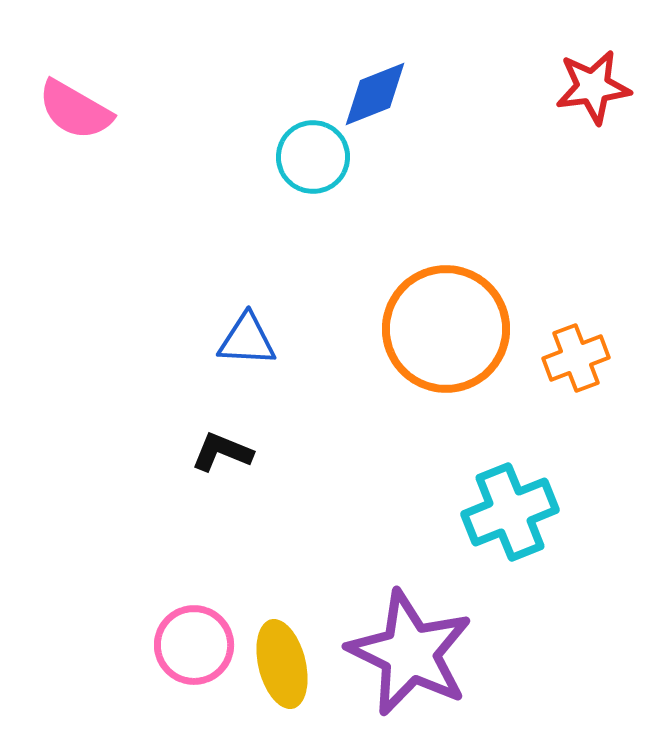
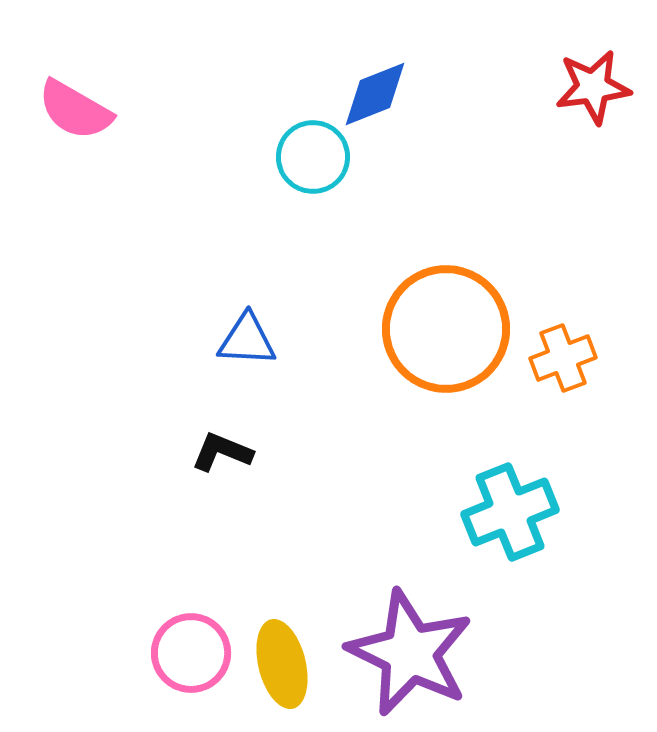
orange cross: moved 13 px left
pink circle: moved 3 px left, 8 px down
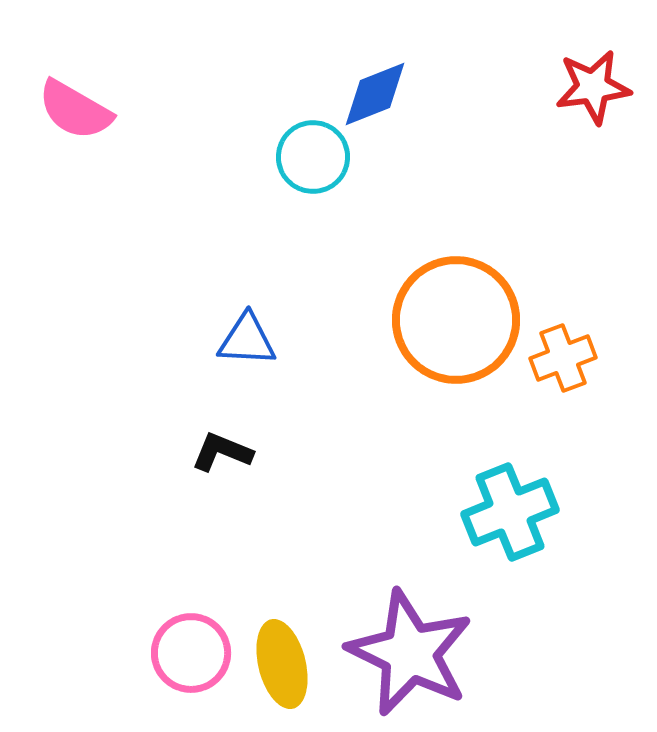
orange circle: moved 10 px right, 9 px up
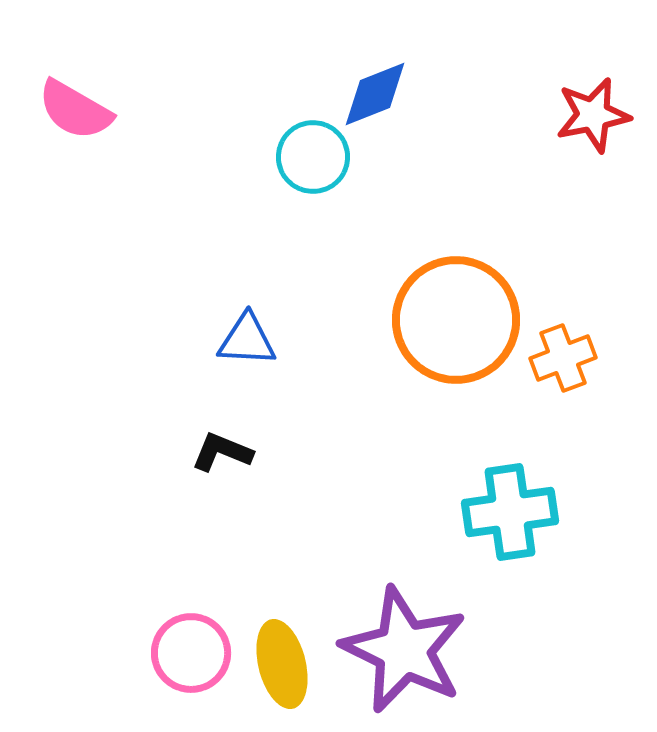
red star: moved 28 px down; rotated 4 degrees counterclockwise
cyan cross: rotated 14 degrees clockwise
purple star: moved 6 px left, 3 px up
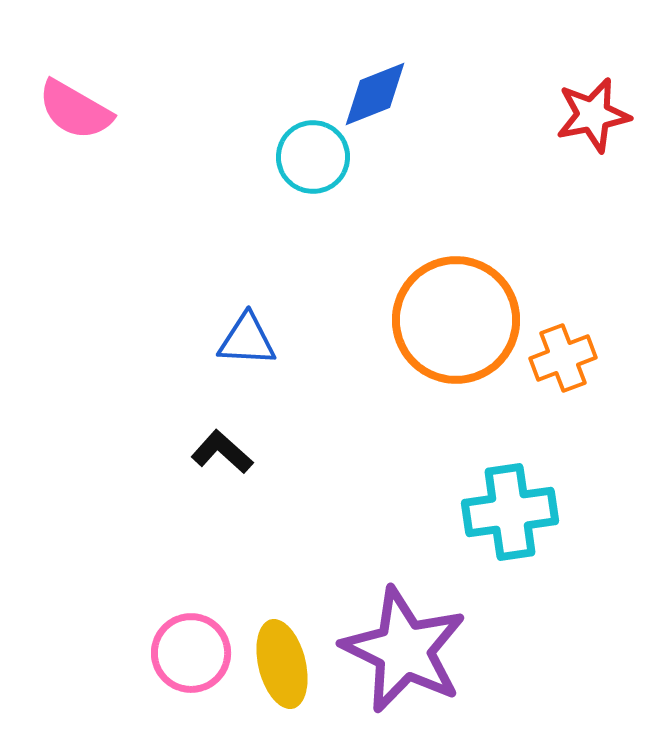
black L-shape: rotated 20 degrees clockwise
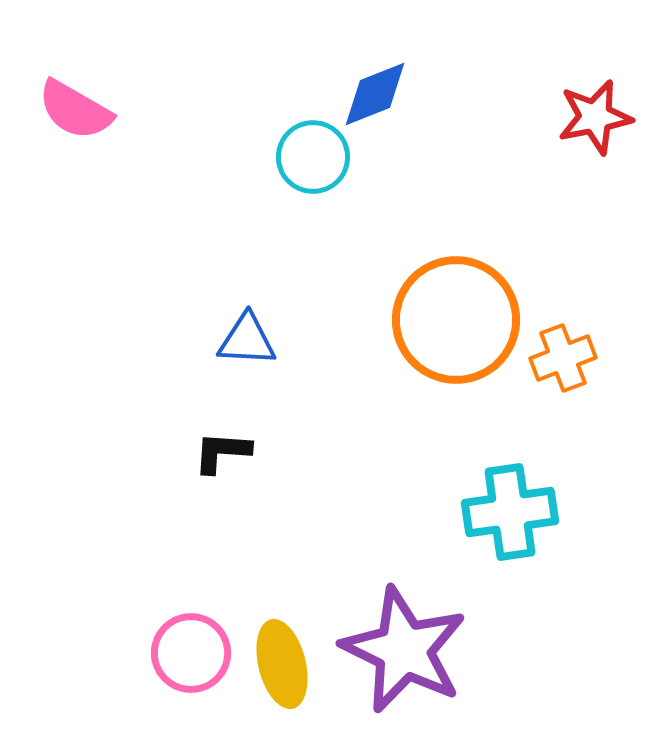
red star: moved 2 px right, 2 px down
black L-shape: rotated 38 degrees counterclockwise
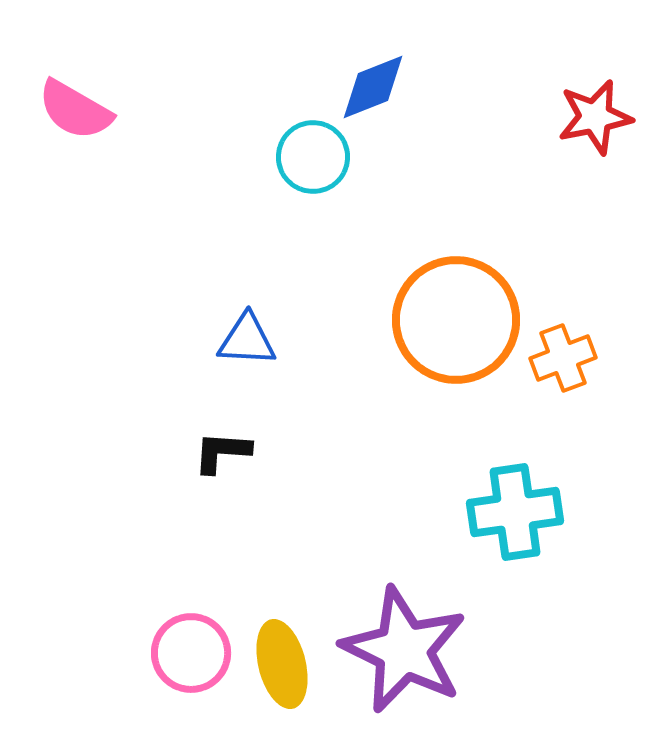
blue diamond: moved 2 px left, 7 px up
cyan cross: moved 5 px right
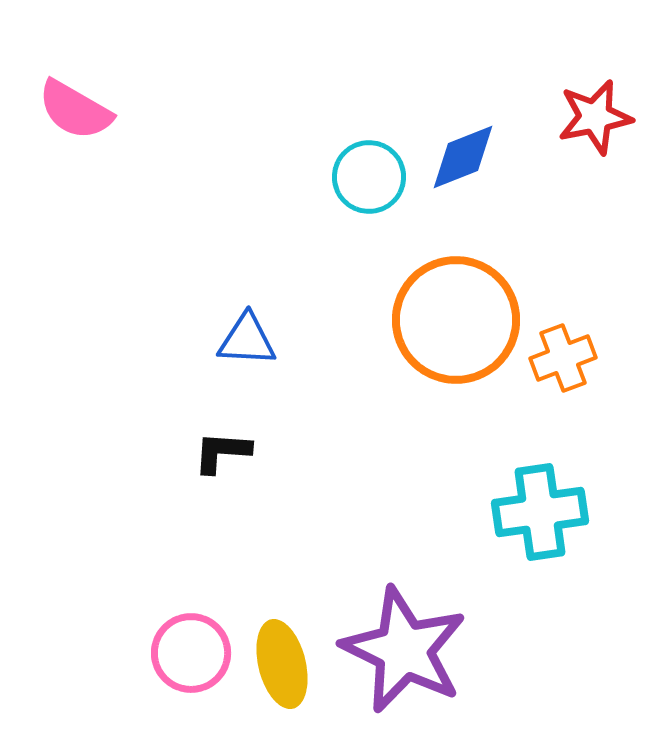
blue diamond: moved 90 px right, 70 px down
cyan circle: moved 56 px right, 20 px down
cyan cross: moved 25 px right
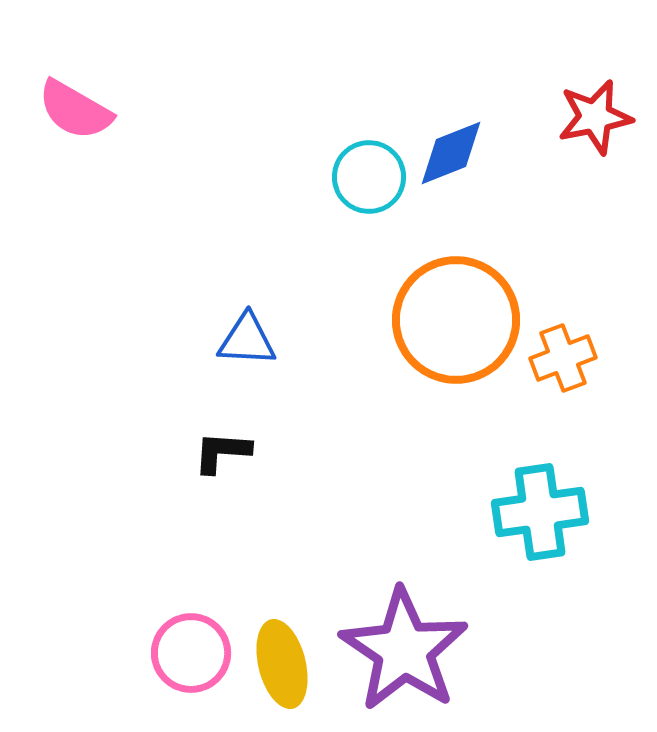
blue diamond: moved 12 px left, 4 px up
purple star: rotated 8 degrees clockwise
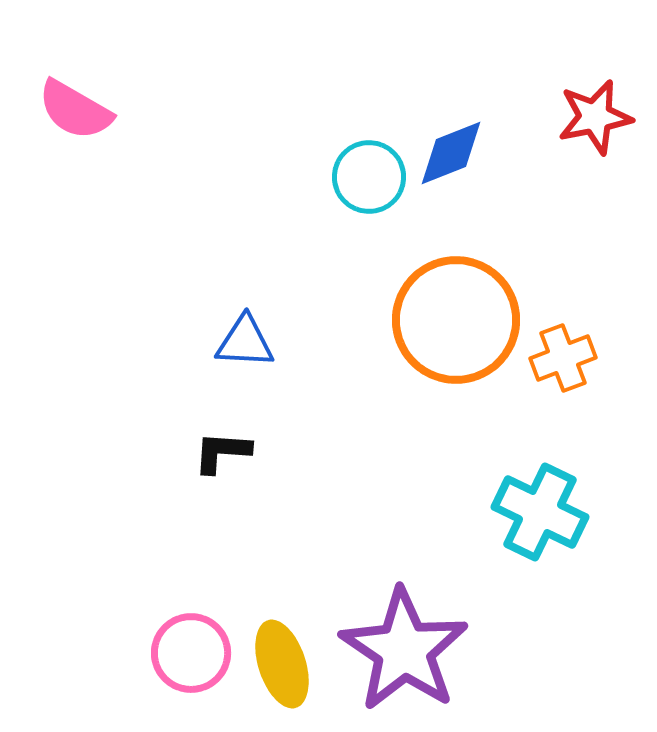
blue triangle: moved 2 px left, 2 px down
cyan cross: rotated 34 degrees clockwise
yellow ellipse: rotated 4 degrees counterclockwise
